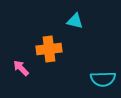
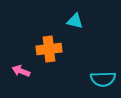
pink arrow: moved 3 px down; rotated 24 degrees counterclockwise
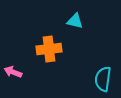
pink arrow: moved 8 px left, 1 px down
cyan semicircle: rotated 100 degrees clockwise
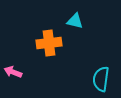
orange cross: moved 6 px up
cyan semicircle: moved 2 px left
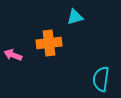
cyan triangle: moved 4 px up; rotated 30 degrees counterclockwise
pink arrow: moved 17 px up
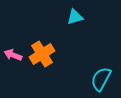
orange cross: moved 7 px left, 11 px down; rotated 25 degrees counterclockwise
cyan semicircle: rotated 20 degrees clockwise
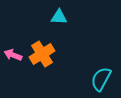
cyan triangle: moved 16 px left; rotated 18 degrees clockwise
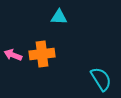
orange cross: rotated 25 degrees clockwise
cyan semicircle: rotated 120 degrees clockwise
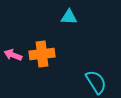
cyan triangle: moved 10 px right
cyan semicircle: moved 5 px left, 3 px down
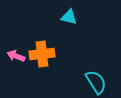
cyan triangle: rotated 12 degrees clockwise
pink arrow: moved 3 px right, 1 px down
